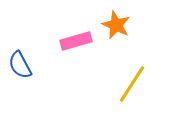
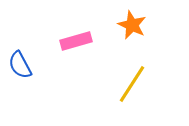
orange star: moved 16 px right
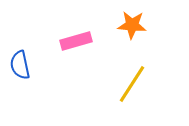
orange star: rotated 20 degrees counterclockwise
blue semicircle: rotated 16 degrees clockwise
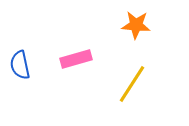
orange star: moved 4 px right
pink rectangle: moved 18 px down
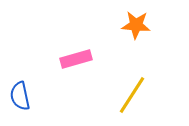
blue semicircle: moved 31 px down
yellow line: moved 11 px down
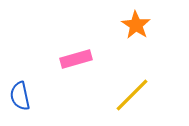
orange star: rotated 28 degrees clockwise
yellow line: rotated 12 degrees clockwise
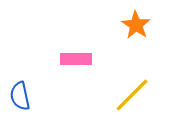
pink rectangle: rotated 16 degrees clockwise
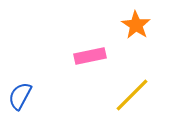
pink rectangle: moved 14 px right, 3 px up; rotated 12 degrees counterclockwise
blue semicircle: rotated 40 degrees clockwise
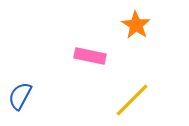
pink rectangle: rotated 24 degrees clockwise
yellow line: moved 5 px down
